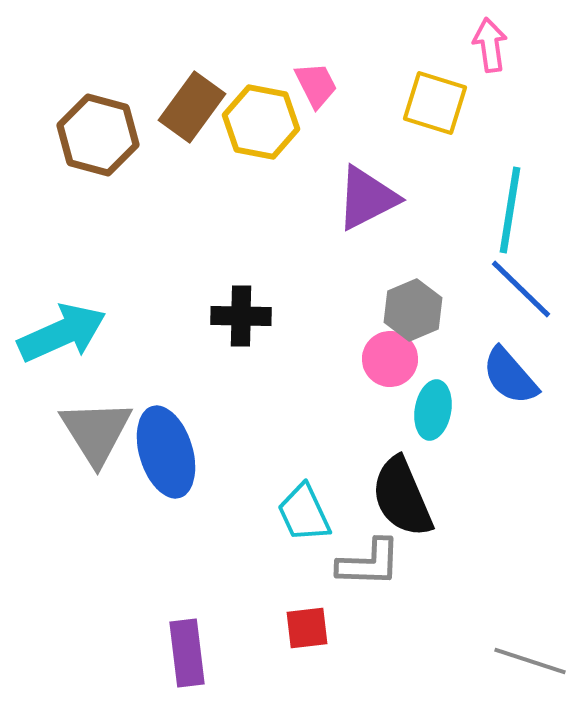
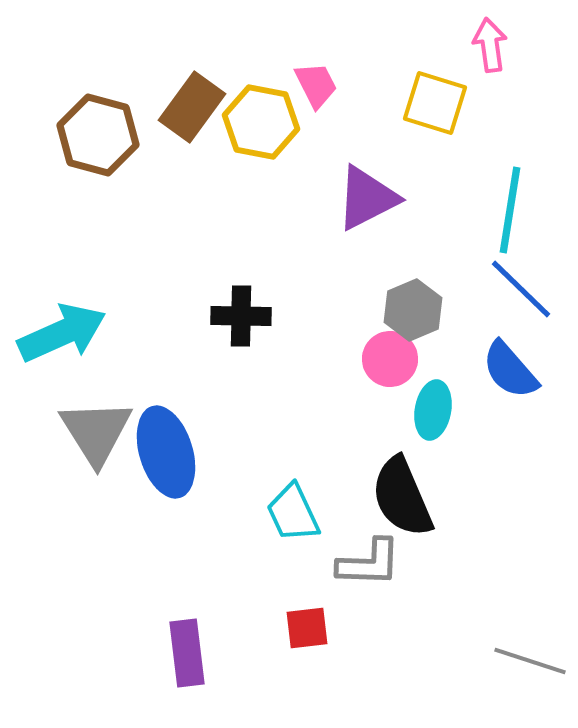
blue semicircle: moved 6 px up
cyan trapezoid: moved 11 px left
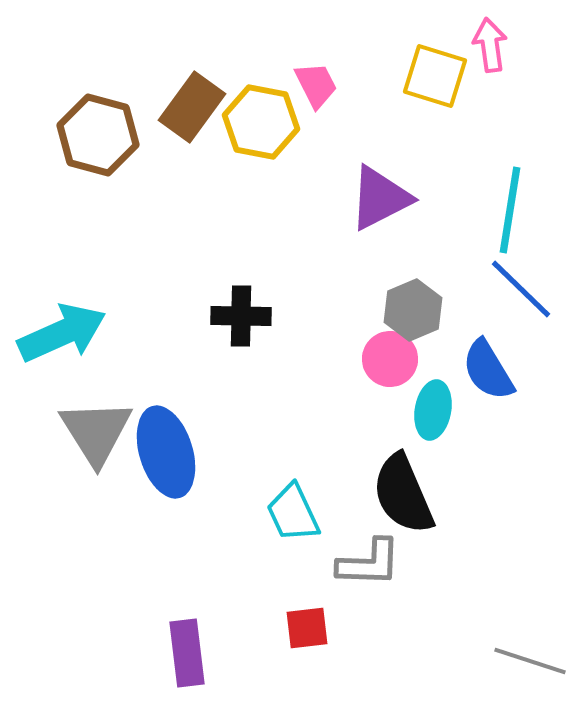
yellow square: moved 27 px up
purple triangle: moved 13 px right
blue semicircle: moved 22 px left; rotated 10 degrees clockwise
black semicircle: moved 1 px right, 3 px up
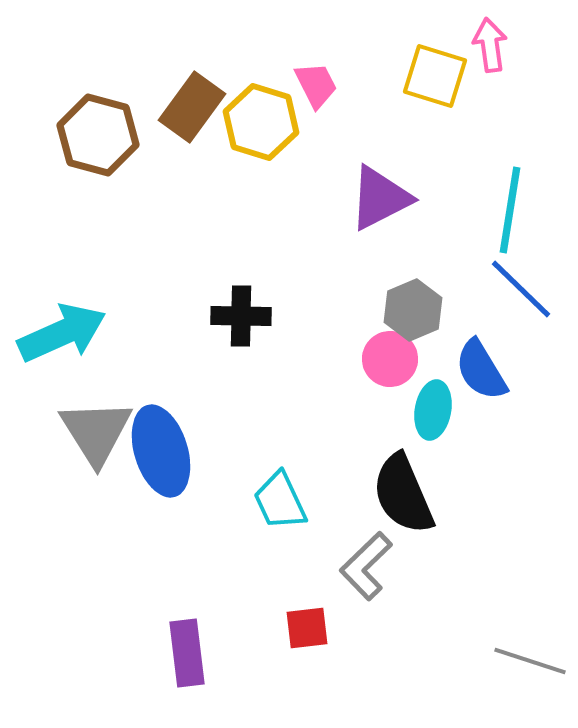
yellow hexagon: rotated 6 degrees clockwise
blue semicircle: moved 7 px left
blue ellipse: moved 5 px left, 1 px up
cyan trapezoid: moved 13 px left, 12 px up
gray L-shape: moved 3 px left, 3 px down; rotated 134 degrees clockwise
